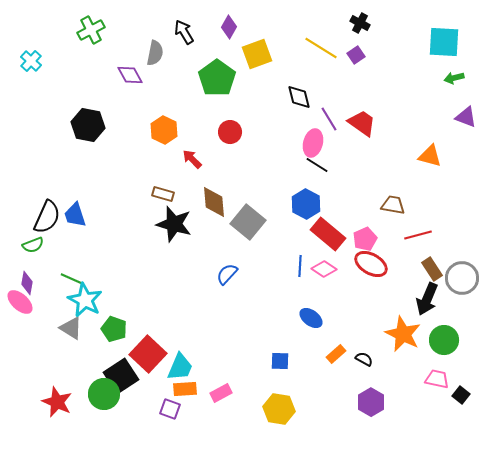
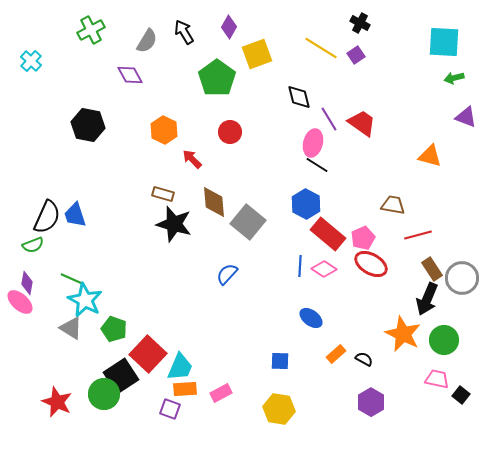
gray semicircle at (155, 53): moved 8 px left, 12 px up; rotated 20 degrees clockwise
pink pentagon at (365, 239): moved 2 px left, 1 px up
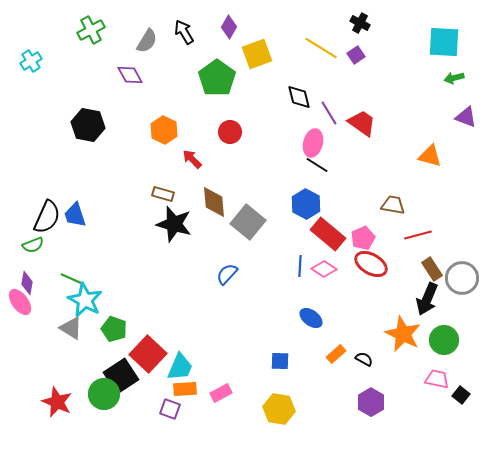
cyan cross at (31, 61): rotated 15 degrees clockwise
purple line at (329, 119): moved 6 px up
pink ellipse at (20, 302): rotated 12 degrees clockwise
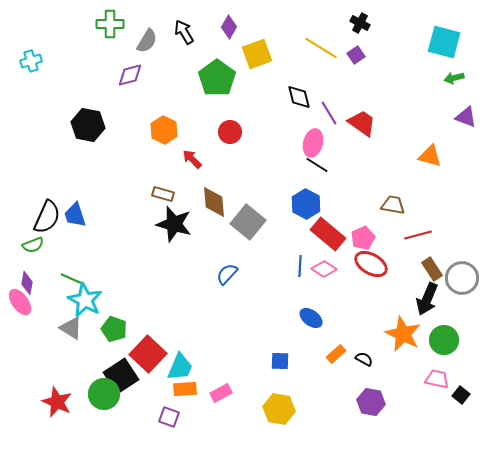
green cross at (91, 30): moved 19 px right, 6 px up; rotated 28 degrees clockwise
cyan square at (444, 42): rotated 12 degrees clockwise
cyan cross at (31, 61): rotated 15 degrees clockwise
purple diamond at (130, 75): rotated 76 degrees counterclockwise
purple hexagon at (371, 402): rotated 20 degrees counterclockwise
purple square at (170, 409): moved 1 px left, 8 px down
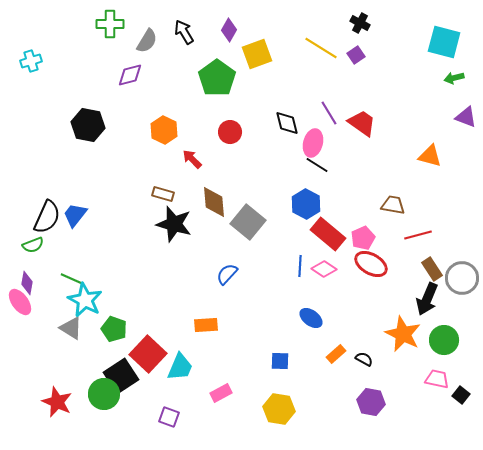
purple diamond at (229, 27): moved 3 px down
black diamond at (299, 97): moved 12 px left, 26 px down
blue trapezoid at (75, 215): rotated 56 degrees clockwise
orange rectangle at (185, 389): moved 21 px right, 64 px up
